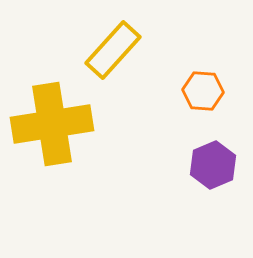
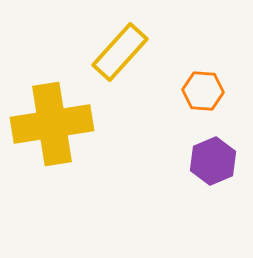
yellow rectangle: moved 7 px right, 2 px down
purple hexagon: moved 4 px up
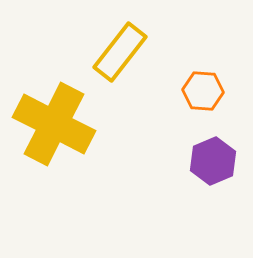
yellow rectangle: rotated 4 degrees counterclockwise
yellow cross: moved 2 px right; rotated 36 degrees clockwise
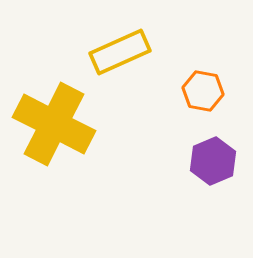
yellow rectangle: rotated 28 degrees clockwise
orange hexagon: rotated 6 degrees clockwise
